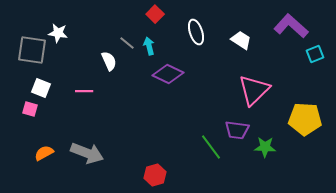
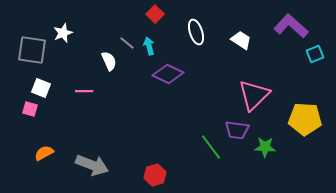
white star: moved 5 px right; rotated 30 degrees counterclockwise
pink triangle: moved 5 px down
gray arrow: moved 5 px right, 12 px down
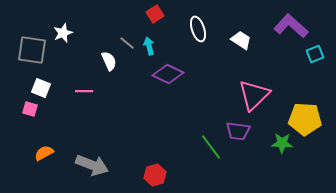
red square: rotated 12 degrees clockwise
white ellipse: moved 2 px right, 3 px up
purple trapezoid: moved 1 px right, 1 px down
green star: moved 17 px right, 4 px up
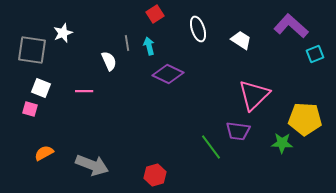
gray line: rotated 42 degrees clockwise
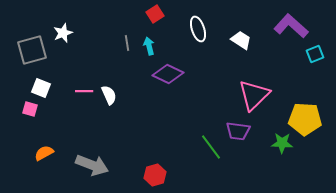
gray square: rotated 24 degrees counterclockwise
white semicircle: moved 34 px down
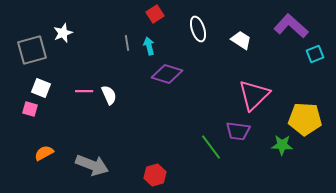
purple diamond: moved 1 px left; rotated 8 degrees counterclockwise
green star: moved 2 px down
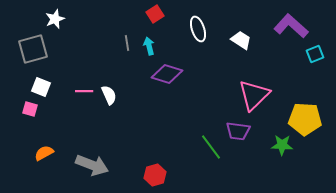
white star: moved 8 px left, 14 px up
gray square: moved 1 px right, 1 px up
white square: moved 1 px up
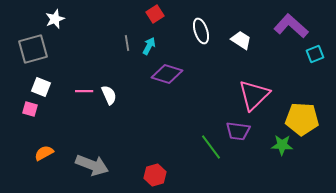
white ellipse: moved 3 px right, 2 px down
cyan arrow: rotated 42 degrees clockwise
yellow pentagon: moved 3 px left
